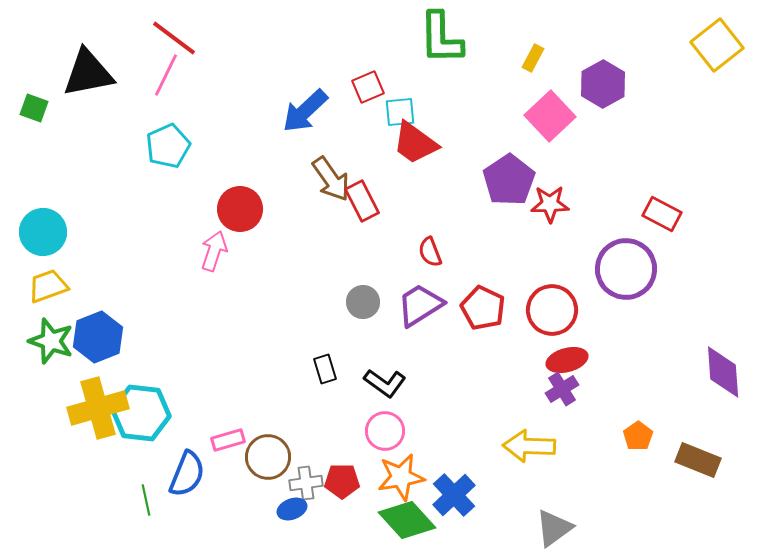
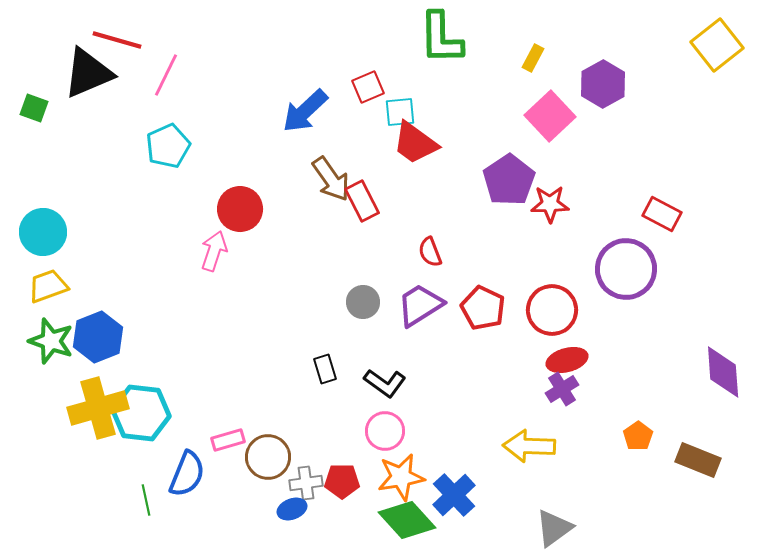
red line at (174, 38): moved 57 px left, 2 px down; rotated 21 degrees counterclockwise
black triangle at (88, 73): rotated 12 degrees counterclockwise
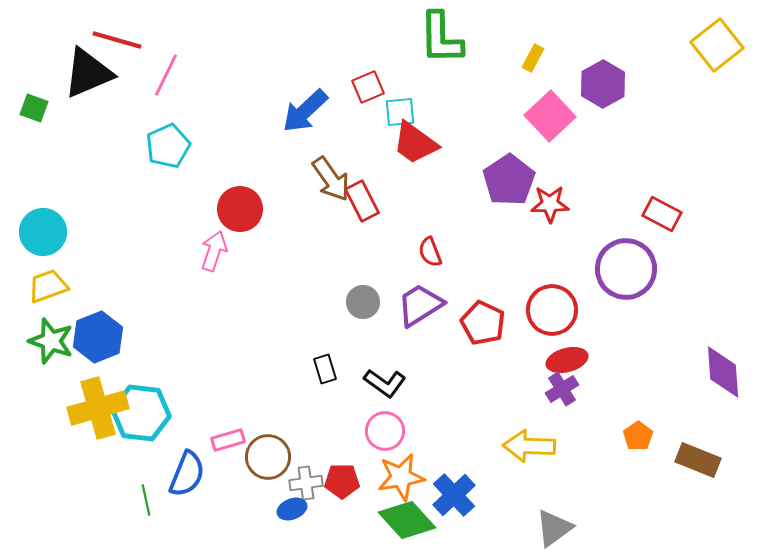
red pentagon at (483, 308): moved 15 px down
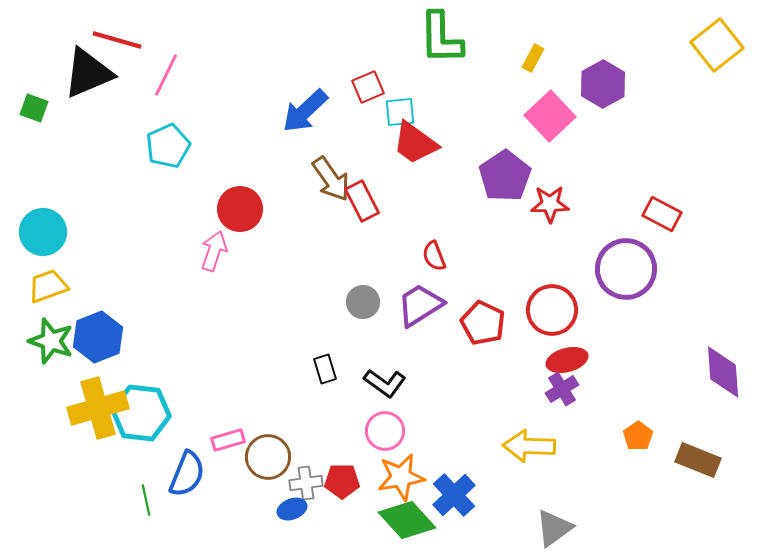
purple pentagon at (509, 180): moved 4 px left, 4 px up
red semicircle at (430, 252): moved 4 px right, 4 px down
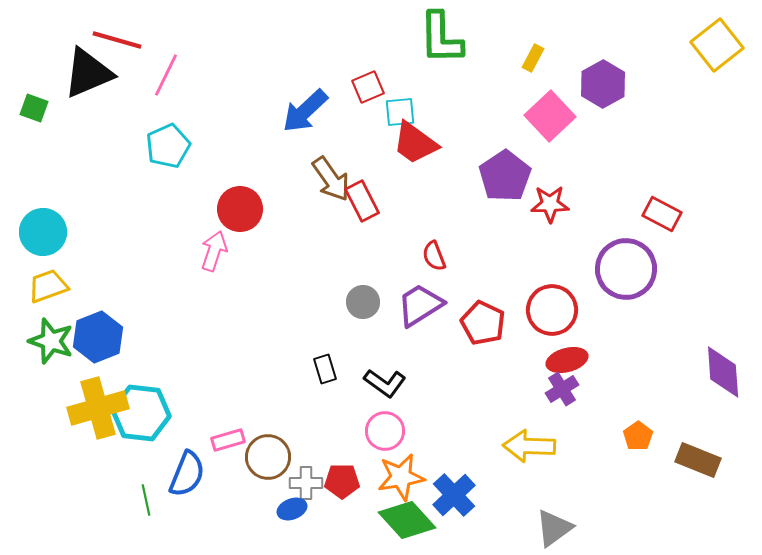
gray cross at (306, 483): rotated 8 degrees clockwise
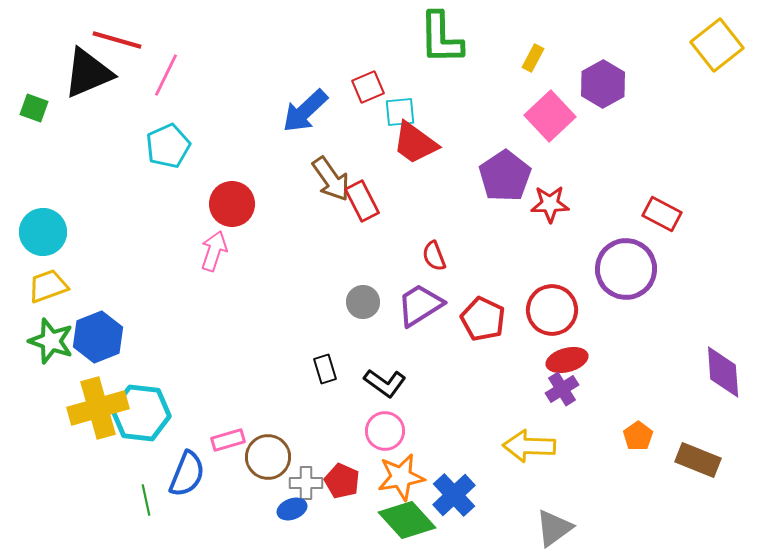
red circle at (240, 209): moved 8 px left, 5 px up
red pentagon at (483, 323): moved 4 px up
red pentagon at (342, 481): rotated 24 degrees clockwise
